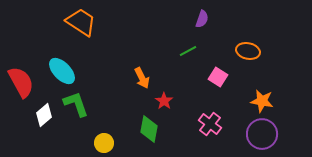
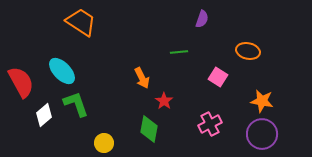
green line: moved 9 px left, 1 px down; rotated 24 degrees clockwise
pink cross: rotated 25 degrees clockwise
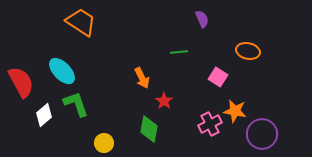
purple semicircle: rotated 42 degrees counterclockwise
orange star: moved 27 px left, 10 px down
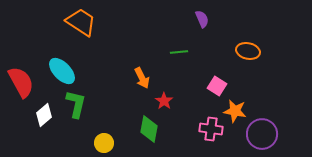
pink square: moved 1 px left, 9 px down
green L-shape: rotated 32 degrees clockwise
pink cross: moved 1 px right, 5 px down; rotated 35 degrees clockwise
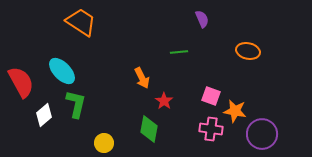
pink square: moved 6 px left, 10 px down; rotated 12 degrees counterclockwise
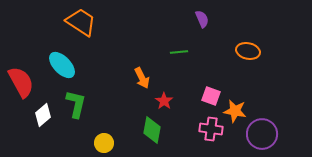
cyan ellipse: moved 6 px up
white diamond: moved 1 px left
green diamond: moved 3 px right, 1 px down
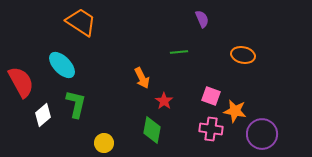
orange ellipse: moved 5 px left, 4 px down
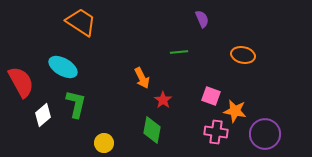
cyan ellipse: moved 1 px right, 2 px down; rotated 16 degrees counterclockwise
red star: moved 1 px left, 1 px up
pink cross: moved 5 px right, 3 px down
purple circle: moved 3 px right
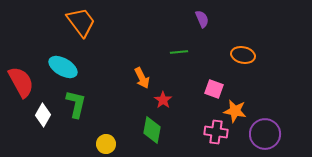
orange trapezoid: rotated 20 degrees clockwise
pink square: moved 3 px right, 7 px up
white diamond: rotated 20 degrees counterclockwise
yellow circle: moved 2 px right, 1 px down
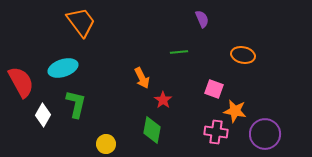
cyan ellipse: moved 1 px down; rotated 48 degrees counterclockwise
